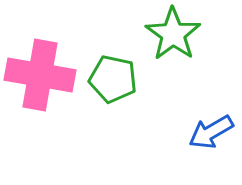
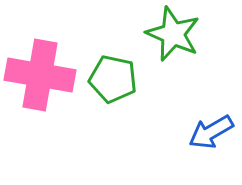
green star: rotated 12 degrees counterclockwise
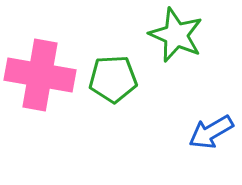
green star: moved 3 px right, 1 px down
green pentagon: rotated 15 degrees counterclockwise
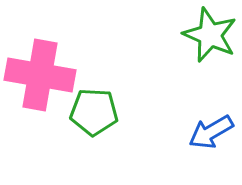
green star: moved 34 px right
green pentagon: moved 19 px left, 33 px down; rotated 6 degrees clockwise
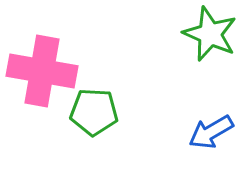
green star: moved 1 px up
pink cross: moved 2 px right, 4 px up
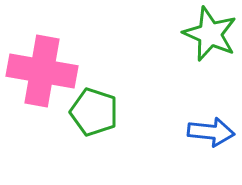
green pentagon: rotated 15 degrees clockwise
blue arrow: rotated 144 degrees counterclockwise
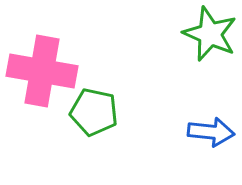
green pentagon: rotated 6 degrees counterclockwise
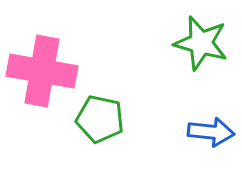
green star: moved 9 px left, 9 px down; rotated 8 degrees counterclockwise
green pentagon: moved 6 px right, 7 px down
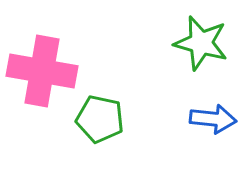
blue arrow: moved 2 px right, 13 px up
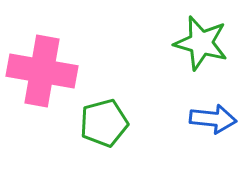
green pentagon: moved 4 px right, 4 px down; rotated 27 degrees counterclockwise
